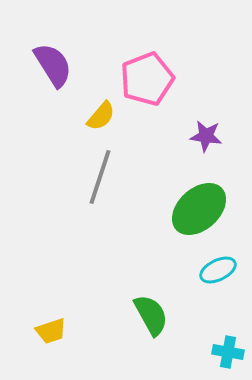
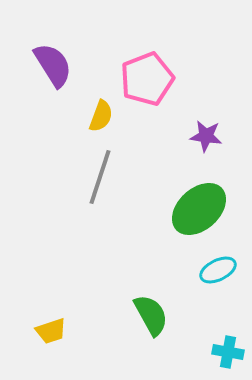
yellow semicircle: rotated 20 degrees counterclockwise
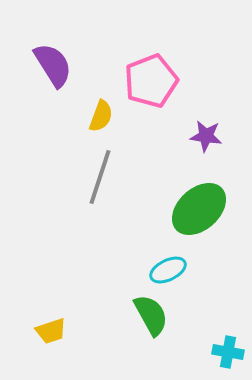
pink pentagon: moved 4 px right, 2 px down
cyan ellipse: moved 50 px left
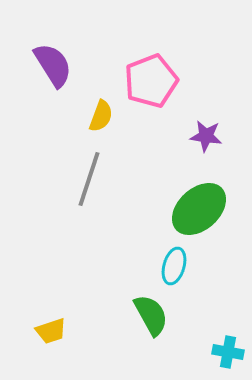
gray line: moved 11 px left, 2 px down
cyan ellipse: moved 6 px right, 4 px up; rotated 48 degrees counterclockwise
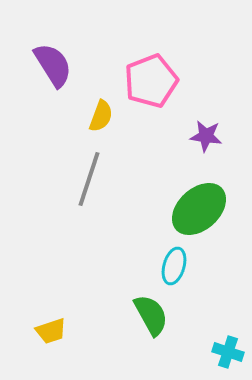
cyan cross: rotated 8 degrees clockwise
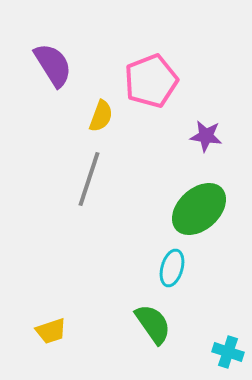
cyan ellipse: moved 2 px left, 2 px down
green semicircle: moved 2 px right, 9 px down; rotated 6 degrees counterclockwise
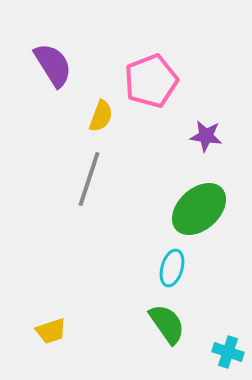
green semicircle: moved 14 px right
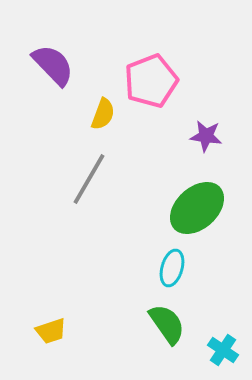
purple semicircle: rotated 12 degrees counterclockwise
yellow semicircle: moved 2 px right, 2 px up
gray line: rotated 12 degrees clockwise
green ellipse: moved 2 px left, 1 px up
cyan cross: moved 5 px left, 2 px up; rotated 16 degrees clockwise
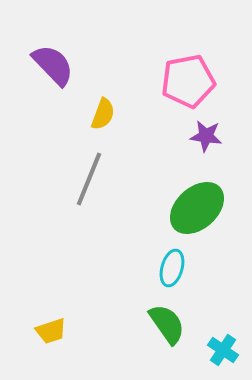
pink pentagon: moved 37 px right; rotated 10 degrees clockwise
gray line: rotated 8 degrees counterclockwise
